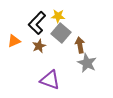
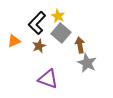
yellow star: rotated 24 degrees clockwise
purple triangle: moved 2 px left, 1 px up
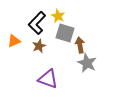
gray square: moved 4 px right; rotated 24 degrees counterclockwise
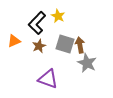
gray square: moved 11 px down
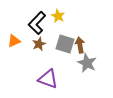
brown star: moved 2 px up
